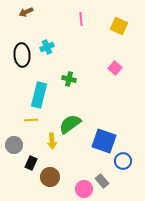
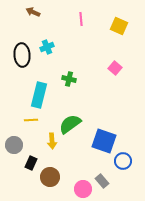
brown arrow: moved 7 px right; rotated 48 degrees clockwise
pink circle: moved 1 px left
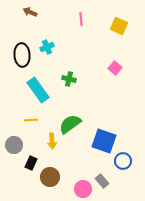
brown arrow: moved 3 px left
cyan rectangle: moved 1 px left, 5 px up; rotated 50 degrees counterclockwise
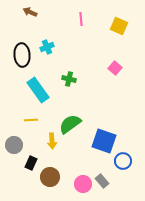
pink circle: moved 5 px up
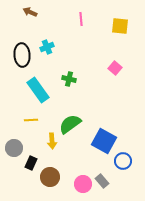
yellow square: moved 1 px right; rotated 18 degrees counterclockwise
blue square: rotated 10 degrees clockwise
gray circle: moved 3 px down
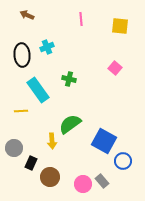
brown arrow: moved 3 px left, 3 px down
yellow line: moved 10 px left, 9 px up
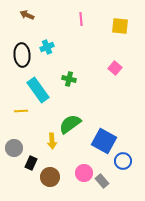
pink circle: moved 1 px right, 11 px up
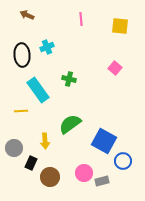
yellow arrow: moved 7 px left
gray rectangle: rotated 64 degrees counterclockwise
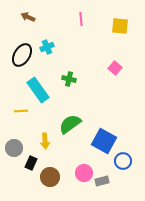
brown arrow: moved 1 px right, 2 px down
black ellipse: rotated 35 degrees clockwise
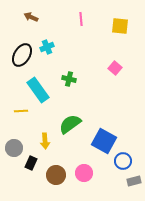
brown arrow: moved 3 px right
brown circle: moved 6 px right, 2 px up
gray rectangle: moved 32 px right
